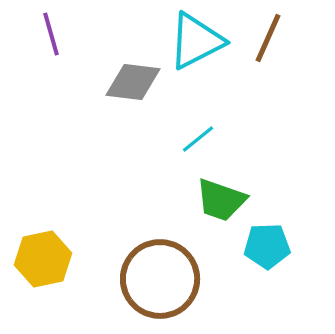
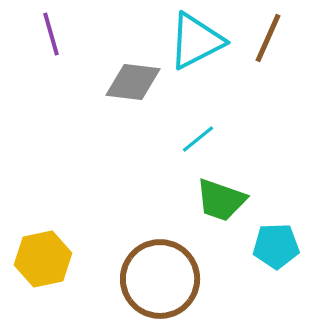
cyan pentagon: moved 9 px right
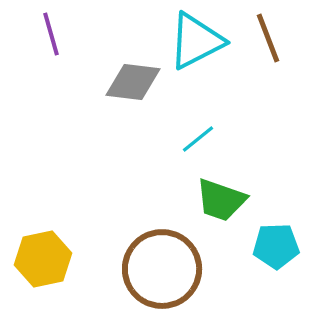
brown line: rotated 45 degrees counterclockwise
brown circle: moved 2 px right, 10 px up
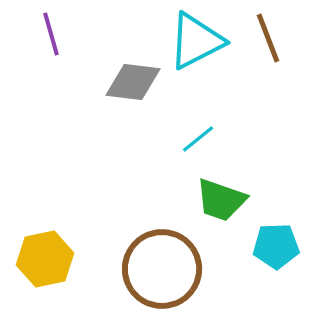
yellow hexagon: moved 2 px right
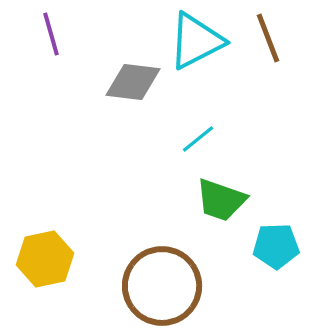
brown circle: moved 17 px down
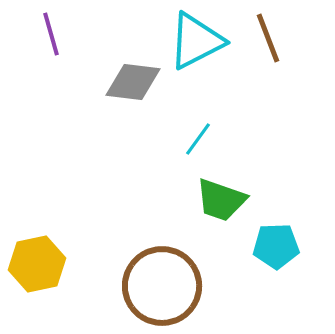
cyan line: rotated 15 degrees counterclockwise
yellow hexagon: moved 8 px left, 5 px down
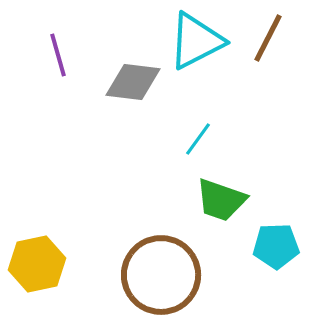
purple line: moved 7 px right, 21 px down
brown line: rotated 48 degrees clockwise
brown circle: moved 1 px left, 11 px up
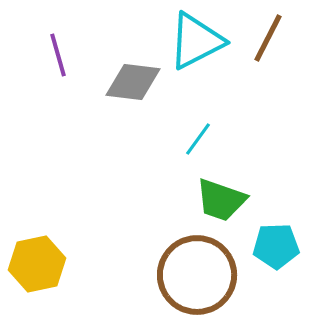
brown circle: moved 36 px right
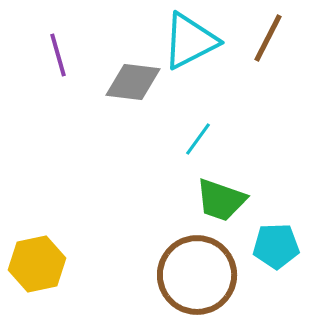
cyan triangle: moved 6 px left
